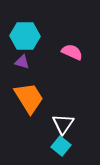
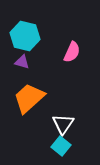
cyan hexagon: rotated 12 degrees clockwise
pink semicircle: rotated 90 degrees clockwise
orange trapezoid: rotated 100 degrees counterclockwise
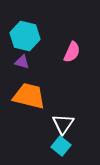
orange trapezoid: moved 2 px up; rotated 56 degrees clockwise
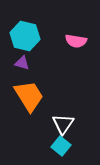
pink semicircle: moved 4 px right, 11 px up; rotated 75 degrees clockwise
purple triangle: moved 1 px down
orange trapezoid: rotated 44 degrees clockwise
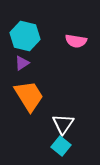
purple triangle: rotated 49 degrees counterclockwise
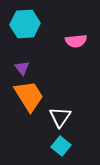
cyan hexagon: moved 12 px up; rotated 16 degrees counterclockwise
pink semicircle: rotated 15 degrees counterclockwise
purple triangle: moved 5 px down; rotated 35 degrees counterclockwise
white triangle: moved 3 px left, 7 px up
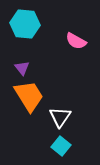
cyan hexagon: rotated 8 degrees clockwise
pink semicircle: rotated 35 degrees clockwise
